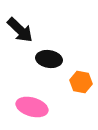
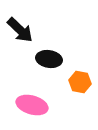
orange hexagon: moved 1 px left
pink ellipse: moved 2 px up
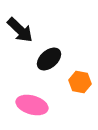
black ellipse: rotated 50 degrees counterclockwise
